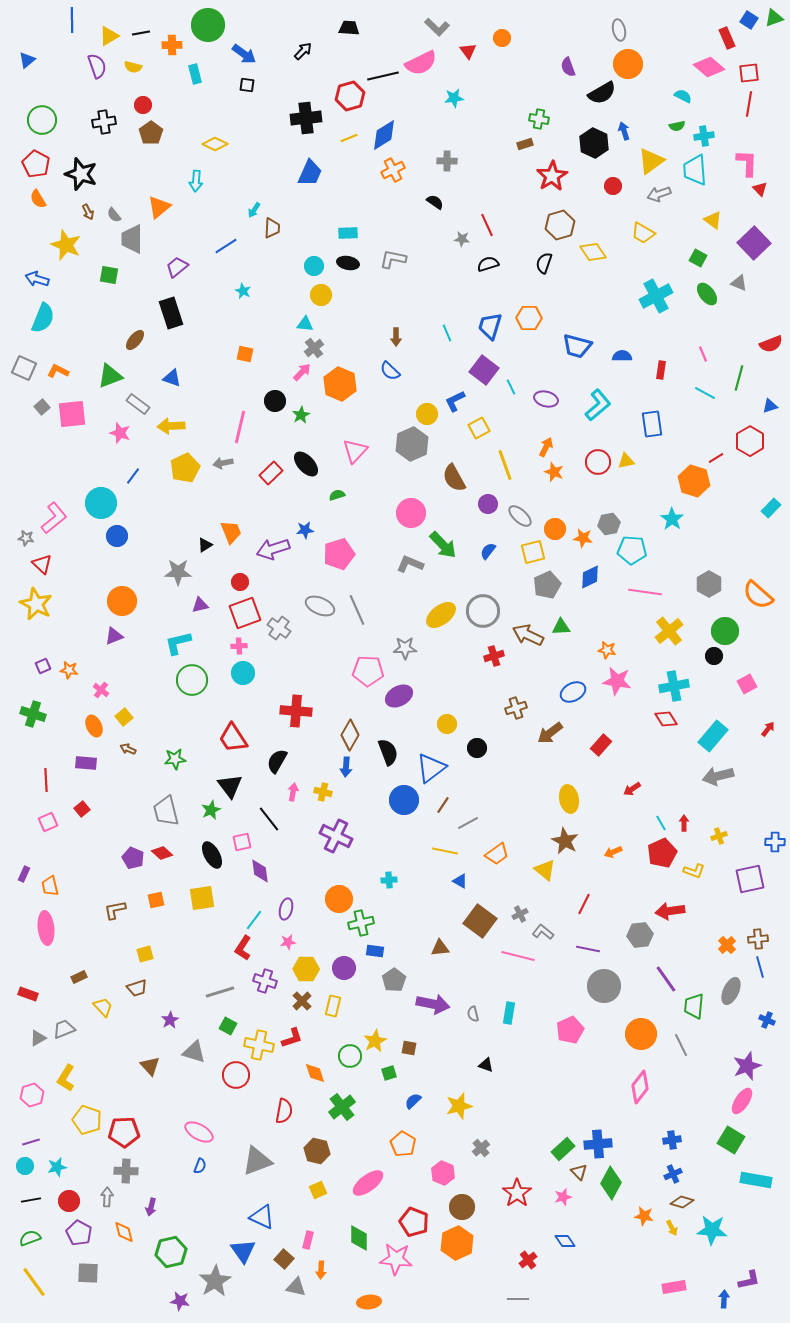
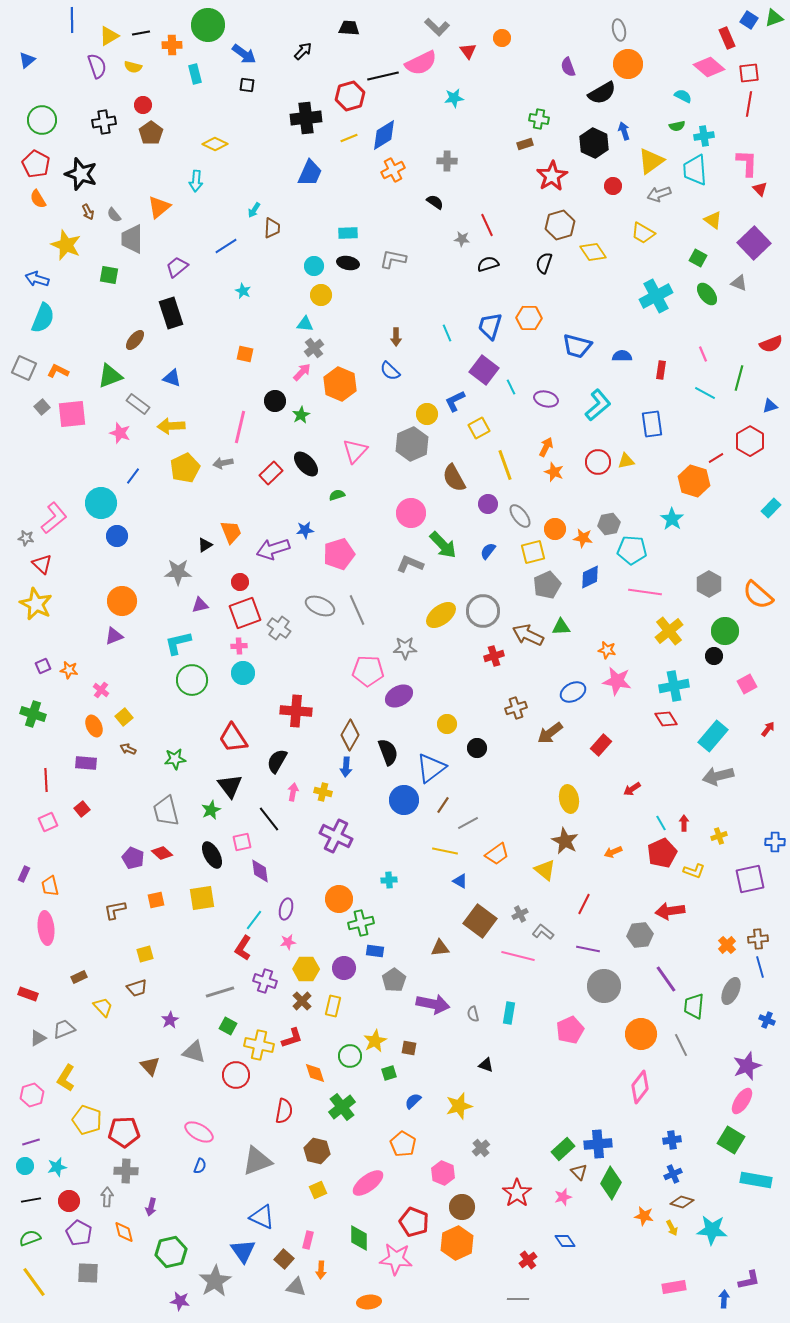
gray ellipse at (520, 516): rotated 10 degrees clockwise
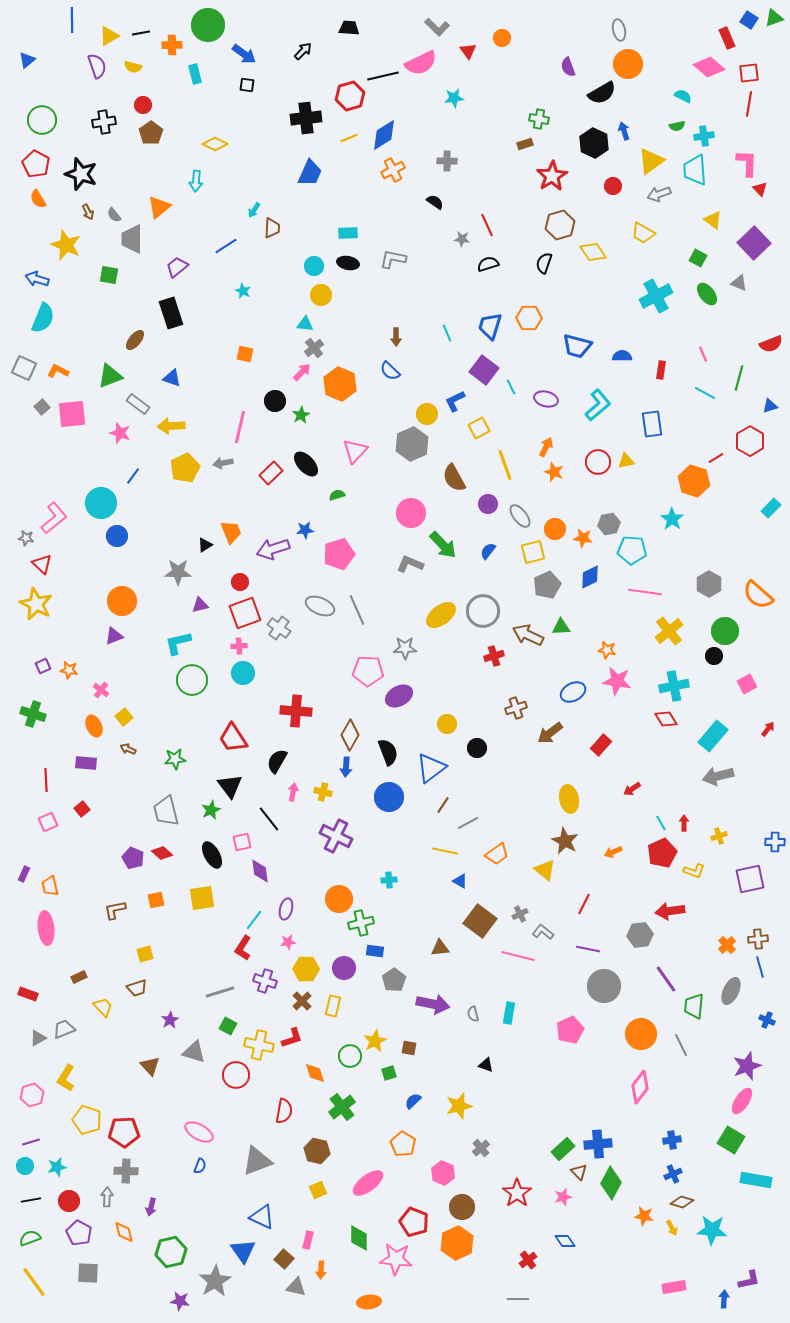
blue circle at (404, 800): moved 15 px left, 3 px up
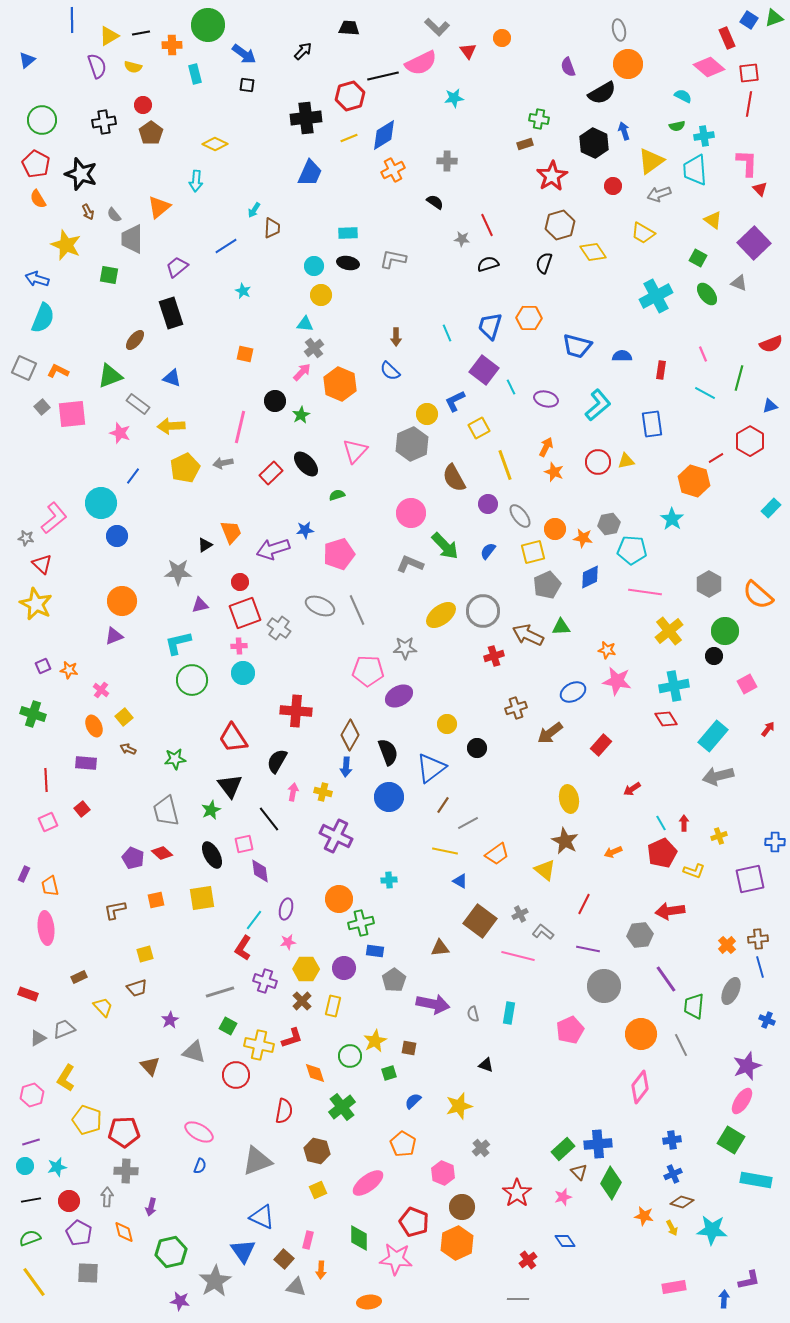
green arrow at (443, 545): moved 2 px right, 1 px down
pink square at (242, 842): moved 2 px right, 2 px down
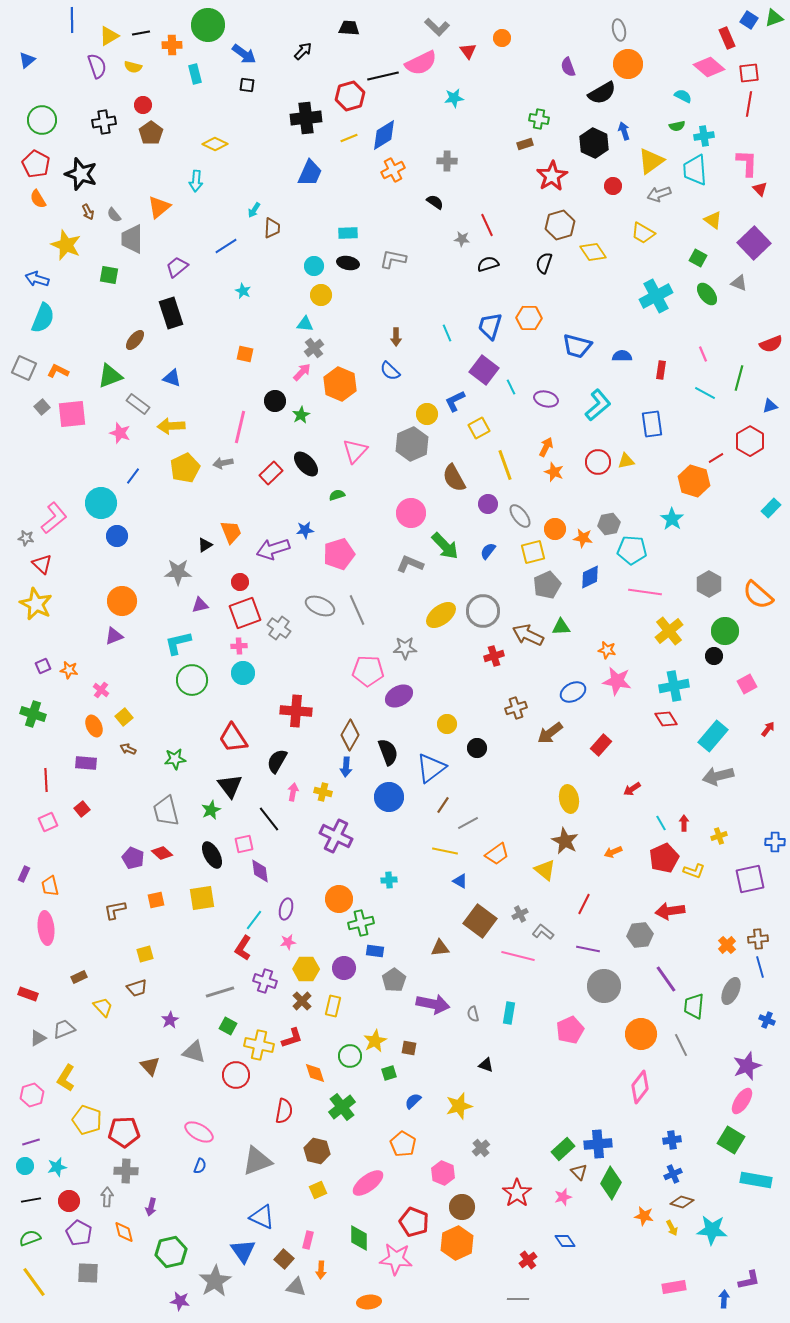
red pentagon at (662, 853): moved 2 px right, 5 px down
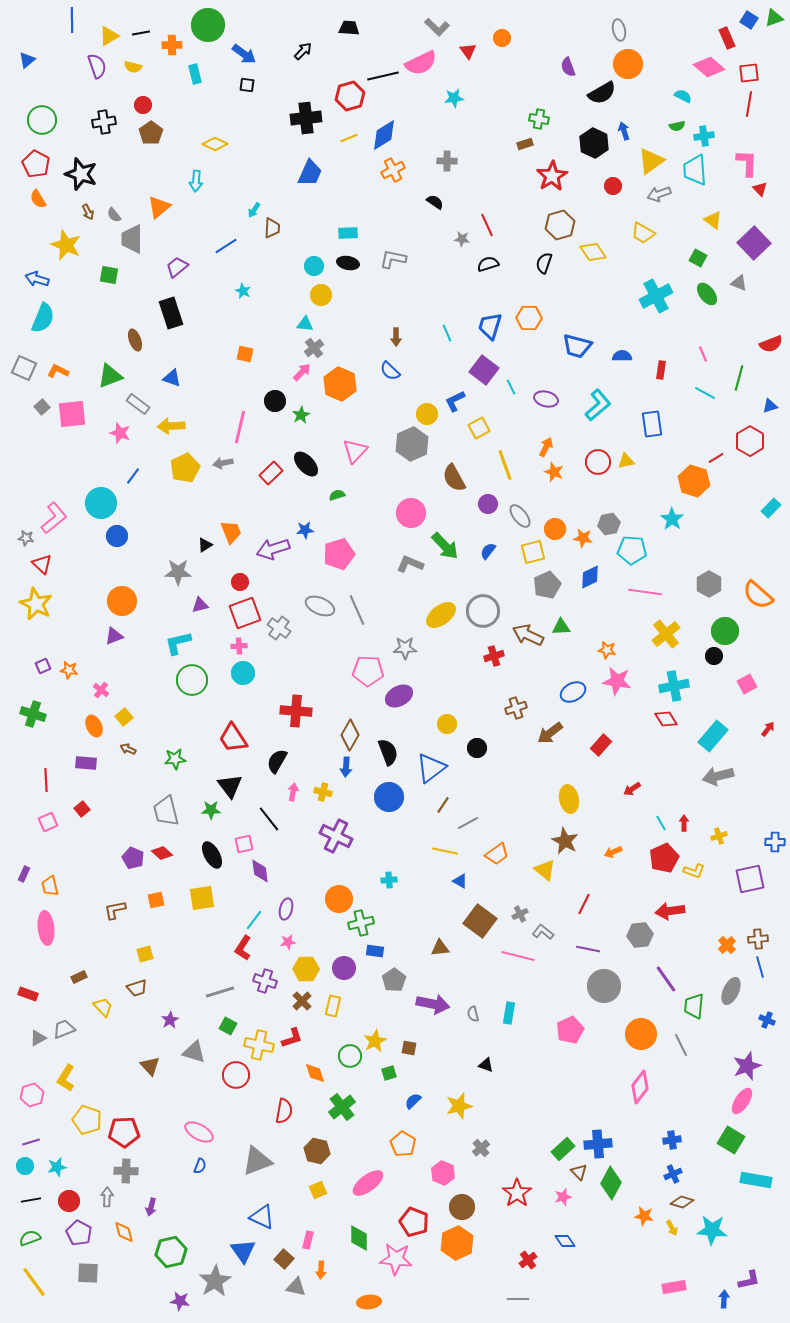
brown ellipse at (135, 340): rotated 60 degrees counterclockwise
yellow cross at (669, 631): moved 3 px left, 3 px down
green star at (211, 810): rotated 24 degrees clockwise
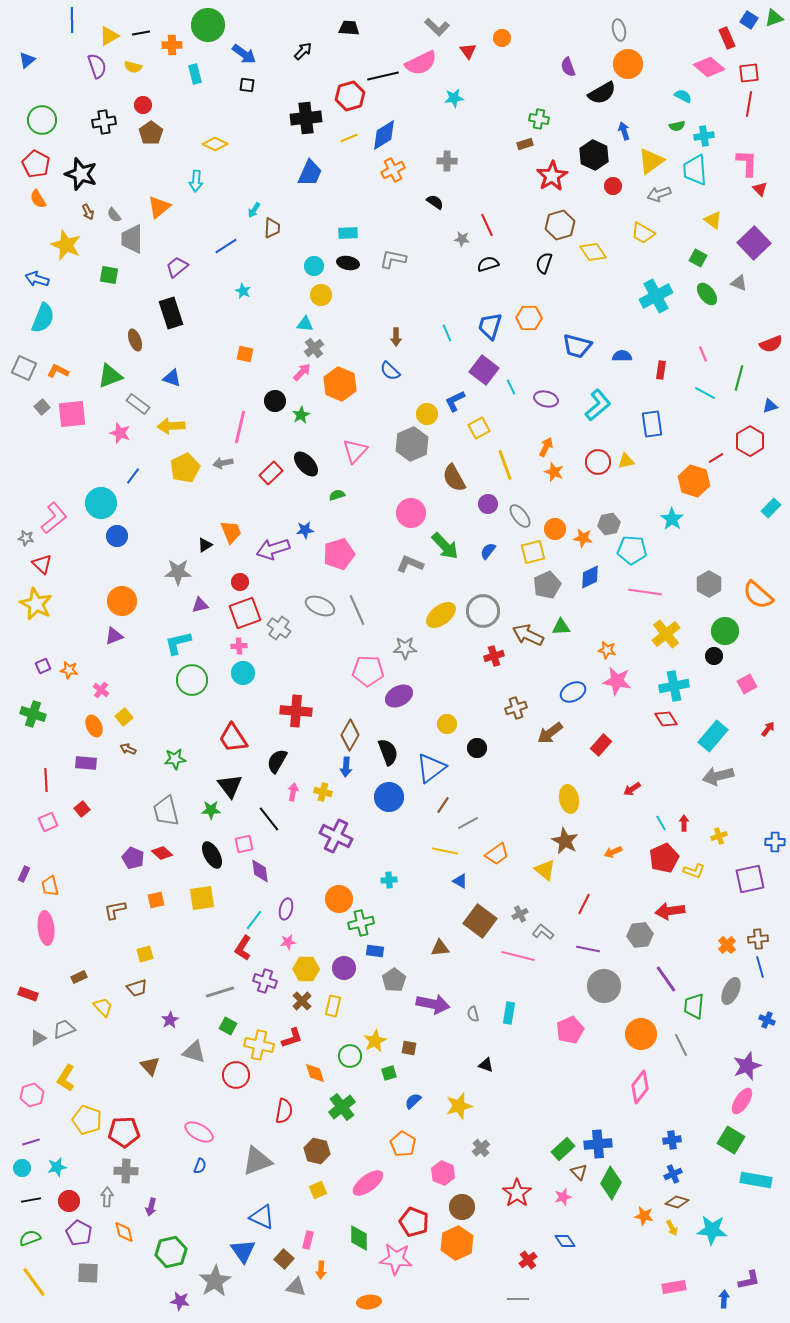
black hexagon at (594, 143): moved 12 px down
cyan circle at (25, 1166): moved 3 px left, 2 px down
brown diamond at (682, 1202): moved 5 px left
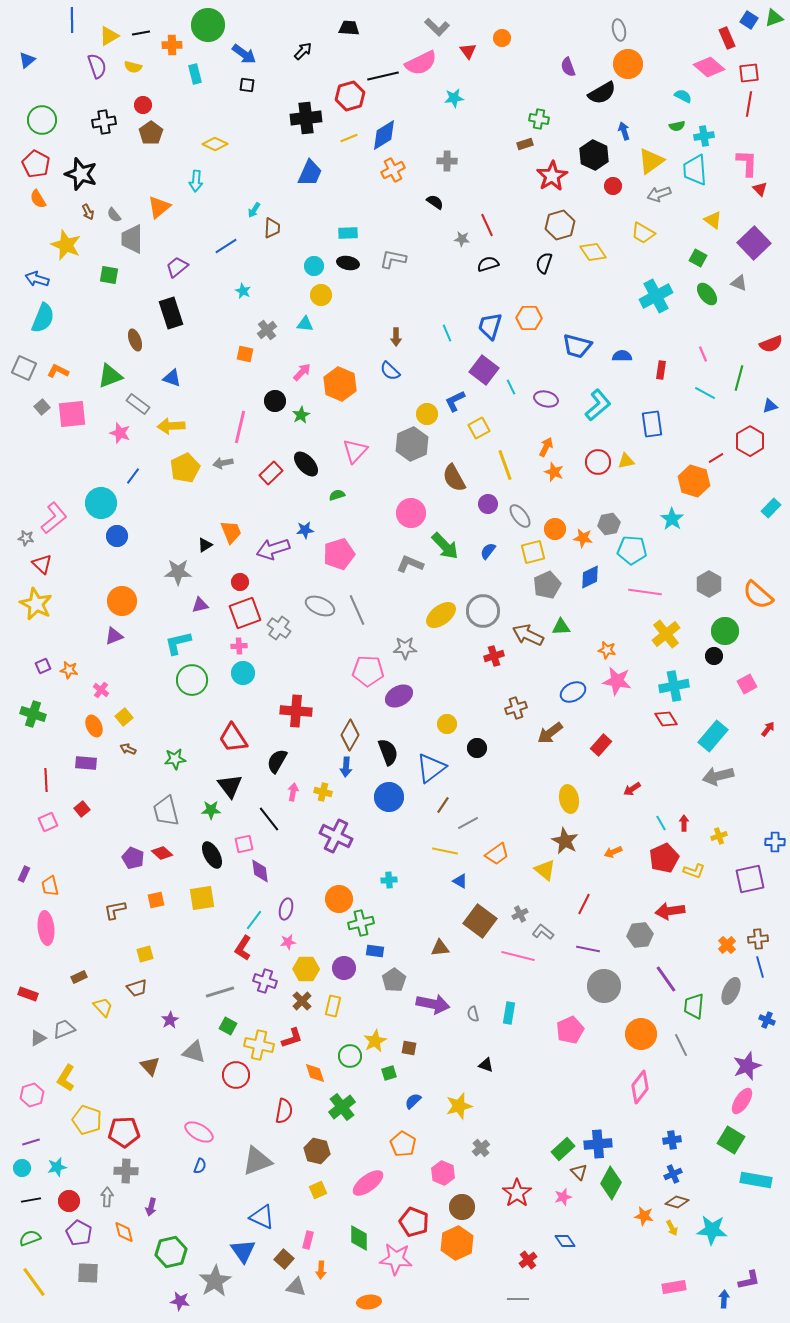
gray cross at (314, 348): moved 47 px left, 18 px up
